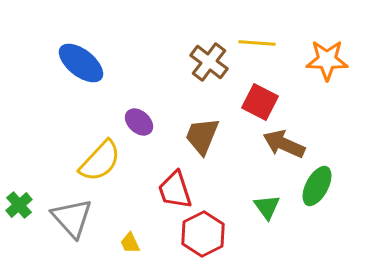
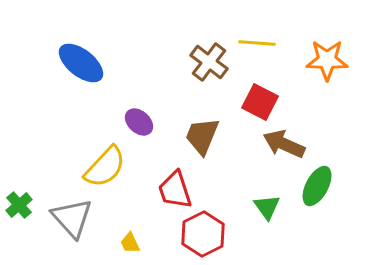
yellow semicircle: moved 5 px right, 6 px down
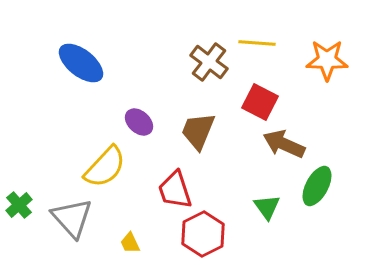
brown trapezoid: moved 4 px left, 5 px up
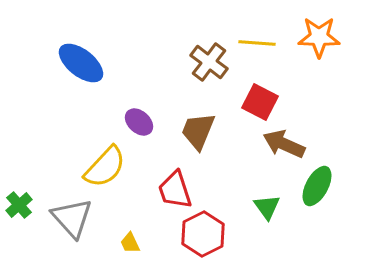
orange star: moved 8 px left, 23 px up
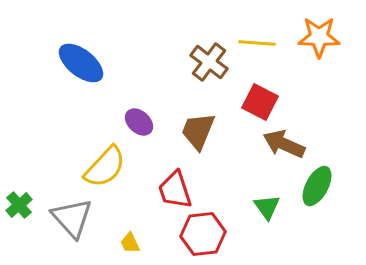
red hexagon: rotated 21 degrees clockwise
